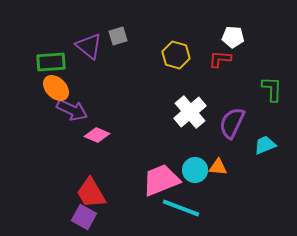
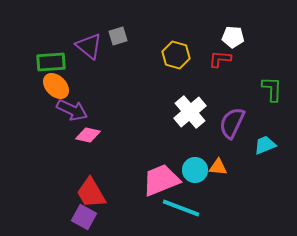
orange ellipse: moved 2 px up
pink diamond: moved 9 px left; rotated 10 degrees counterclockwise
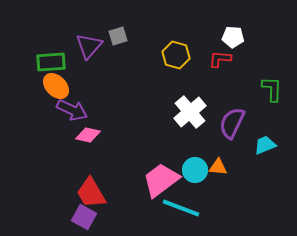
purple triangle: rotated 32 degrees clockwise
pink trapezoid: rotated 15 degrees counterclockwise
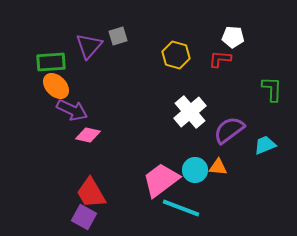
purple semicircle: moved 3 px left, 7 px down; rotated 28 degrees clockwise
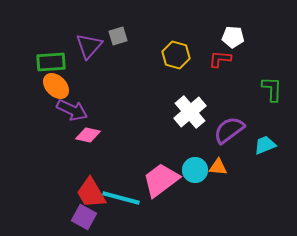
cyan line: moved 60 px left, 10 px up; rotated 6 degrees counterclockwise
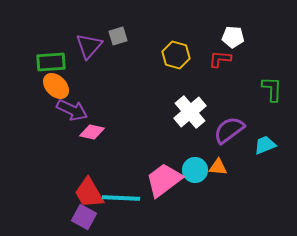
pink diamond: moved 4 px right, 3 px up
pink trapezoid: moved 3 px right
red trapezoid: moved 2 px left
cyan line: rotated 12 degrees counterclockwise
